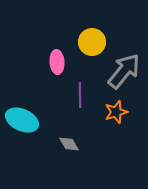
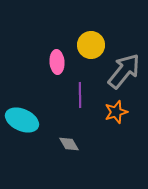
yellow circle: moved 1 px left, 3 px down
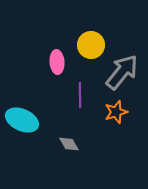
gray arrow: moved 2 px left, 1 px down
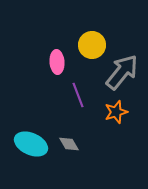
yellow circle: moved 1 px right
purple line: moved 2 px left; rotated 20 degrees counterclockwise
cyan ellipse: moved 9 px right, 24 px down
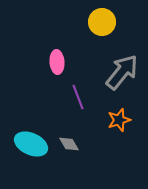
yellow circle: moved 10 px right, 23 px up
purple line: moved 2 px down
orange star: moved 3 px right, 8 px down
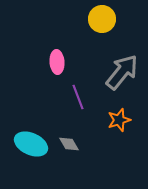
yellow circle: moved 3 px up
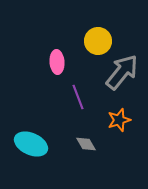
yellow circle: moved 4 px left, 22 px down
gray diamond: moved 17 px right
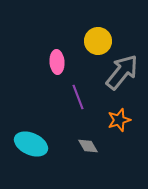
gray diamond: moved 2 px right, 2 px down
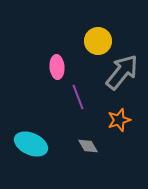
pink ellipse: moved 5 px down
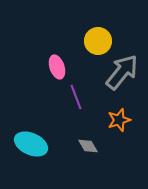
pink ellipse: rotated 15 degrees counterclockwise
purple line: moved 2 px left
